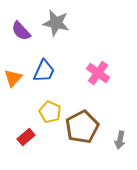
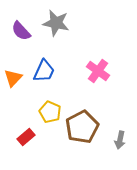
pink cross: moved 2 px up
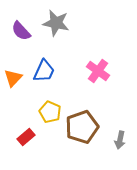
brown pentagon: rotated 8 degrees clockwise
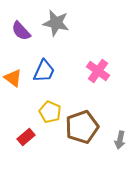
orange triangle: rotated 36 degrees counterclockwise
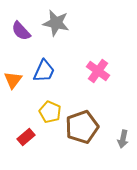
orange triangle: moved 2 px down; rotated 30 degrees clockwise
gray arrow: moved 3 px right, 1 px up
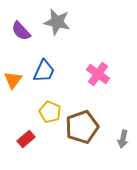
gray star: moved 1 px right, 1 px up
pink cross: moved 3 px down
red rectangle: moved 2 px down
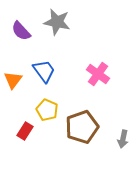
blue trapezoid: rotated 60 degrees counterclockwise
yellow pentagon: moved 3 px left, 2 px up
red rectangle: moved 1 px left, 8 px up; rotated 18 degrees counterclockwise
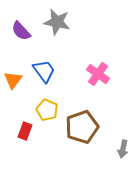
red rectangle: rotated 12 degrees counterclockwise
gray arrow: moved 10 px down
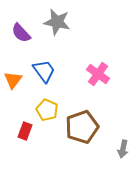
purple semicircle: moved 2 px down
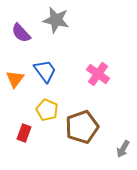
gray star: moved 1 px left, 2 px up
blue trapezoid: moved 1 px right
orange triangle: moved 2 px right, 1 px up
red rectangle: moved 1 px left, 2 px down
gray arrow: rotated 18 degrees clockwise
